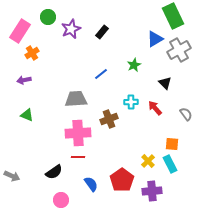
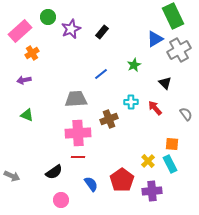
pink rectangle: rotated 15 degrees clockwise
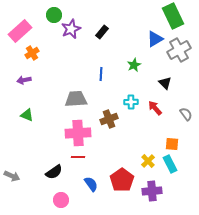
green circle: moved 6 px right, 2 px up
blue line: rotated 48 degrees counterclockwise
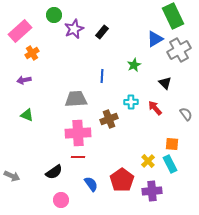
purple star: moved 3 px right
blue line: moved 1 px right, 2 px down
